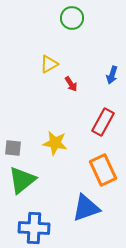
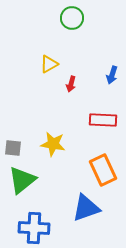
red arrow: rotated 49 degrees clockwise
red rectangle: moved 2 px up; rotated 64 degrees clockwise
yellow star: moved 2 px left, 1 px down
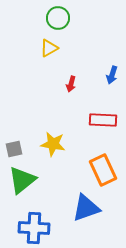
green circle: moved 14 px left
yellow triangle: moved 16 px up
gray square: moved 1 px right, 1 px down; rotated 18 degrees counterclockwise
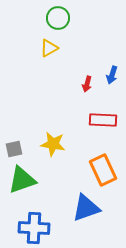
red arrow: moved 16 px right
green triangle: rotated 20 degrees clockwise
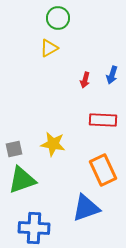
red arrow: moved 2 px left, 4 px up
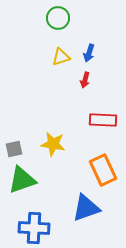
yellow triangle: moved 12 px right, 9 px down; rotated 12 degrees clockwise
blue arrow: moved 23 px left, 22 px up
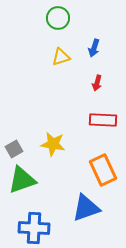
blue arrow: moved 5 px right, 5 px up
red arrow: moved 12 px right, 3 px down
gray square: rotated 18 degrees counterclockwise
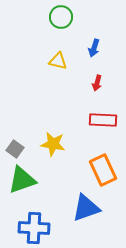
green circle: moved 3 px right, 1 px up
yellow triangle: moved 3 px left, 4 px down; rotated 30 degrees clockwise
gray square: moved 1 px right; rotated 24 degrees counterclockwise
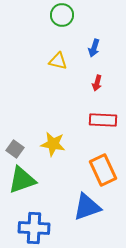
green circle: moved 1 px right, 2 px up
blue triangle: moved 1 px right, 1 px up
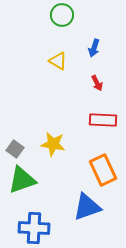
yellow triangle: rotated 18 degrees clockwise
red arrow: rotated 42 degrees counterclockwise
